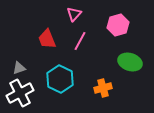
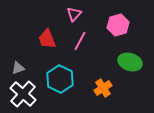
gray triangle: moved 1 px left
orange cross: rotated 18 degrees counterclockwise
white cross: moved 3 px right, 1 px down; rotated 20 degrees counterclockwise
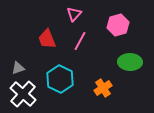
green ellipse: rotated 15 degrees counterclockwise
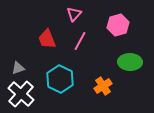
orange cross: moved 2 px up
white cross: moved 2 px left
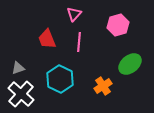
pink line: moved 1 px left, 1 px down; rotated 24 degrees counterclockwise
green ellipse: moved 2 px down; rotated 40 degrees counterclockwise
